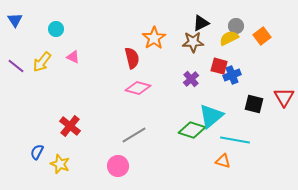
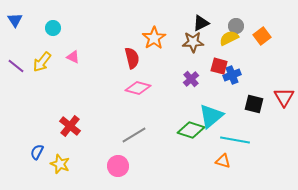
cyan circle: moved 3 px left, 1 px up
green diamond: moved 1 px left
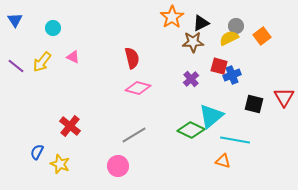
orange star: moved 18 px right, 21 px up
green diamond: rotated 8 degrees clockwise
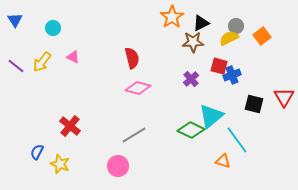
cyan line: moved 2 px right; rotated 44 degrees clockwise
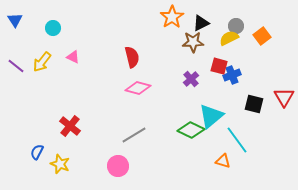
red semicircle: moved 1 px up
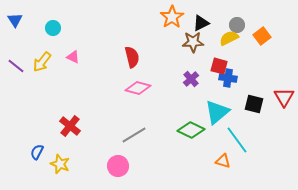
gray circle: moved 1 px right, 1 px up
blue cross: moved 4 px left, 3 px down; rotated 30 degrees clockwise
cyan triangle: moved 6 px right, 4 px up
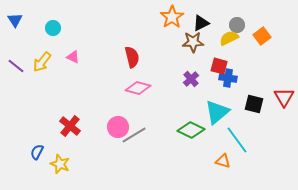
pink circle: moved 39 px up
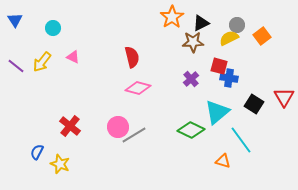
blue cross: moved 1 px right
black square: rotated 18 degrees clockwise
cyan line: moved 4 px right
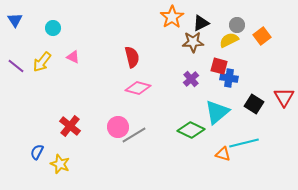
yellow semicircle: moved 2 px down
cyan line: moved 3 px right, 3 px down; rotated 68 degrees counterclockwise
orange triangle: moved 7 px up
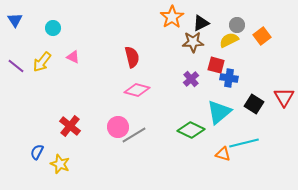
red square: moved 3 px left, 1 px up
pink diamond: moved 1 px left, 2 px down
cyan triangle: moved 2 px right
